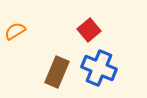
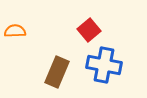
orange semicircle: rotated 30 degrees clockwise
blue cross: moved 5 px right, 3 px up; rotated 12 degrees counterclockwise
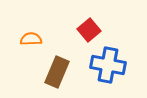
orange semicircle: moved 16 px right, 8 px down
blue cross: moved 4 px right
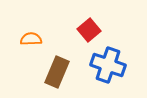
blue cross: rotated 8 degrees clockwise
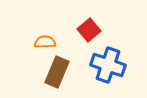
orange semicircle: moved 14 px right, 3 px down
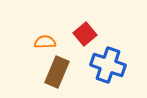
red square: moved 4 px left, 4 px down
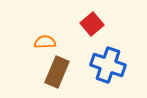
red square: moved 7 px right, 10 px up
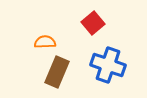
red square: moved 1 px right, 1 px up
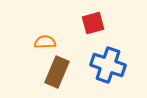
red square: rotated 25 degrees clockwise
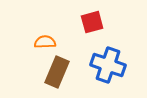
red square: moved 1 px left, 1 px up
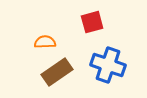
brown rectangle: rotated 32 degrees clockwise
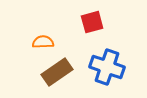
orange semicircle: moved 2 px left
blue cross: moved 1 px left, 2 px down
